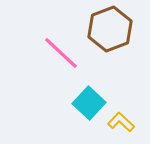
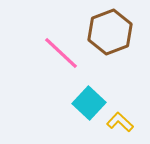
brown hexagon: moved 3 px down
yellow L-shape: moved 1 px left
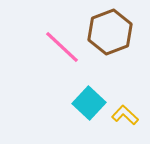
pink line: moved 1 px right, 6 px up
yellow L-shape: moved 5 px right, 7 px up
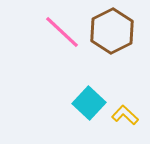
brown hexagon: moved 2 px right, 1 px up; rotated 6 degrees counterclockwise
pink line: moved 15 px up
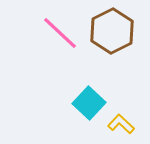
pink line: moved 2 px left, 1 px down
yellow L-shape: moved 4 px left, 9 px down
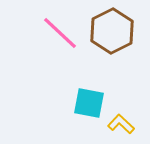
cyan square: rotated 32 degrees counterclockwise
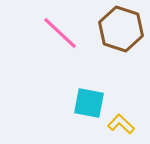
brown hexagon: moved 9 px right, 2 px up; rotated 15 degrees counterclockwise
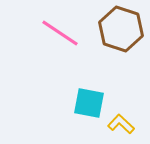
pink line: rotated 9 degrees counterclockwise
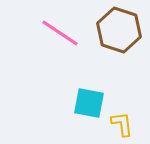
brown hexagon: moved 2 px left, 1 px down
yellow L-shape: moved 1 px right; rotated 40 degrees clockwise
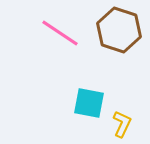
yellow L-shape: rotated 32 degrees clockwise
